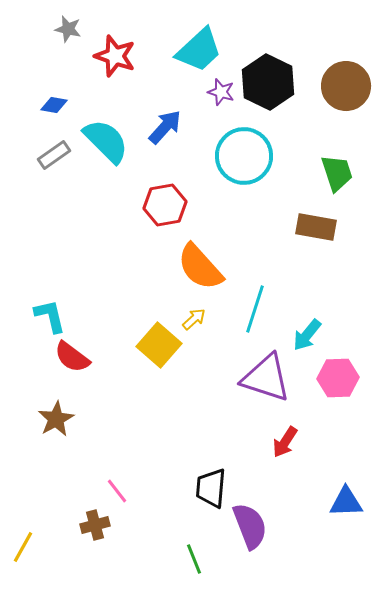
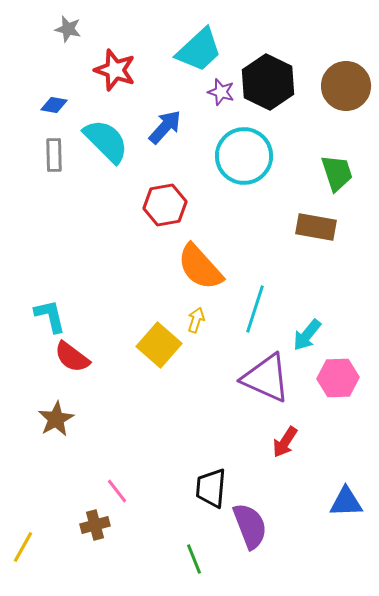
red star: moved 14 px down
gray rectangle: rotated 56 degrees counterclockwise
yellow arrow: moved 2 px right, 1 px down; rotated 30 degrees counterclockwise
purple triangle: rotated 6 degrees clockwise
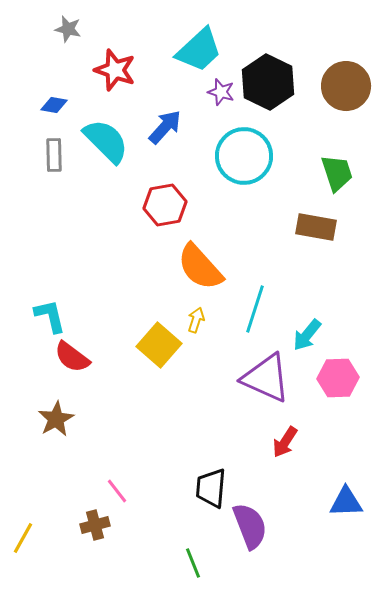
yellow line: moved 9 px up
green line: moved 1 px left, 4 px down
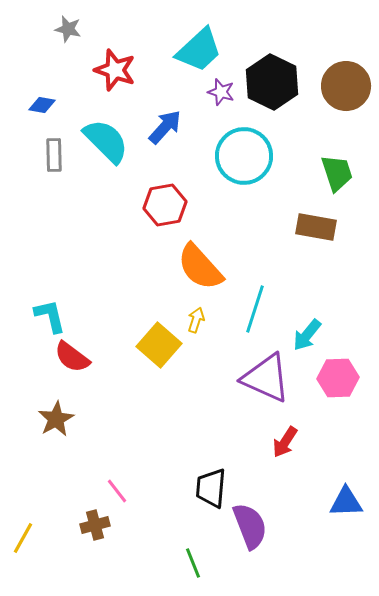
black hexagon: moved 4 px right
blue diamond: moved 12 px left
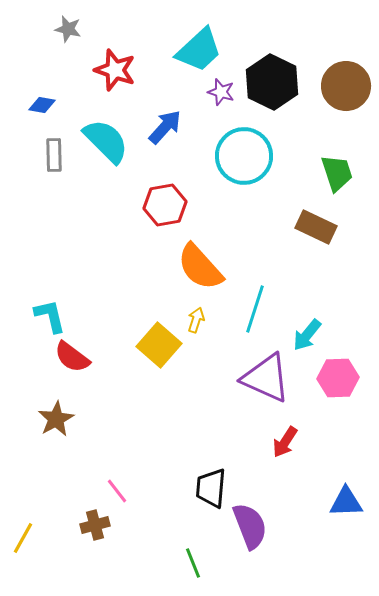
brown rectangle: rotated 15 degrees clockwise
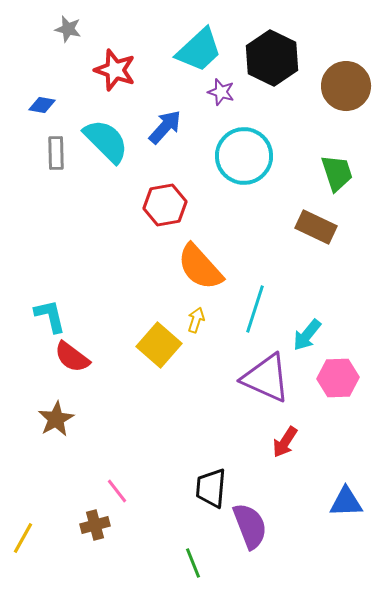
black hexagon: moved 24 px up
gray rectangle: moved 2 px right, 2 px up
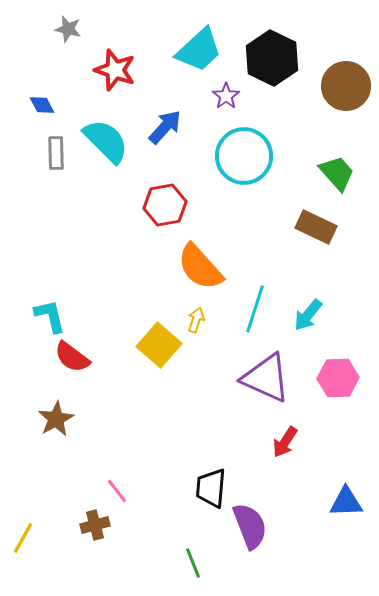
purple star: moved 5 px right, 4 px down; rotated 20 degrees clockwise
blue diamond: rotated 52 degrees clockwise
green trapezoid: rotated 24 degrees counterclockwise
cyan arrow: moved 1 px right, 20 px up
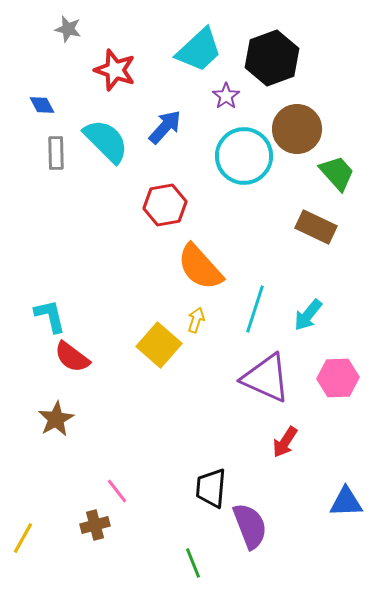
black hexagon: rotated 14 degrees clockwise
brown circle: moved 49 px left, 43 px down
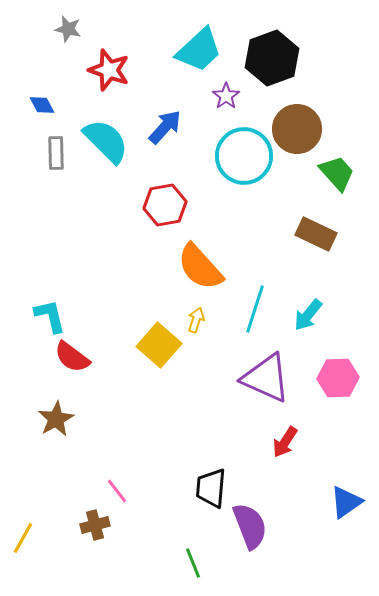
red star: moved 6 px left
brown rectangle: moved 7 px down
blue triangle: rotated 33 degrees counterclockwise
